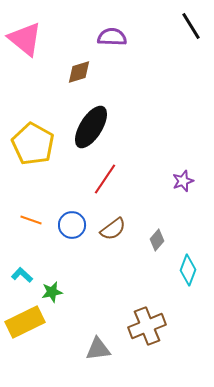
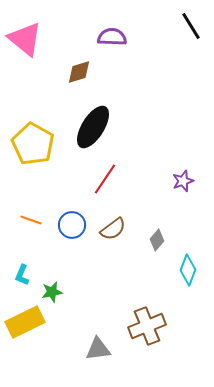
black ellipse: moved 2 px right
cyan L-shape: rotated 110 degrees counterclockwise
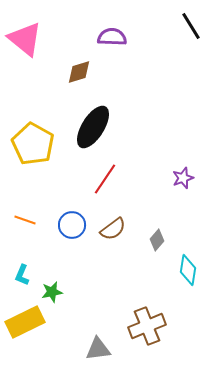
purple star: moved 3 px up
orange line: moved 6 px left
cyan diamond: rotated 12 degrees counterclockwise
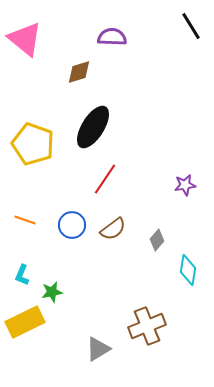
yellow pentagon: rotated 9 degrees counterclockwise
purple star: moved 2 px right, 7 px down; rotated 10 degrees clockwise
gray triangle: rotated 24 degrees counterclockwise
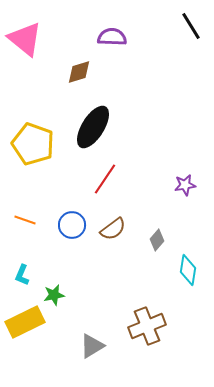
green star: moved 2 px right, 3 px down
gray triangle: moved 6 px left, 3 px up
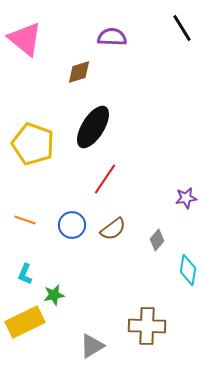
black line: moved 9 px left, 2 px down
purple star: moved 1 px right, 13 px down
cyan L-shape: moved 3 px right, 1 px up
brown cross: rotated 24 degrees clockwise
